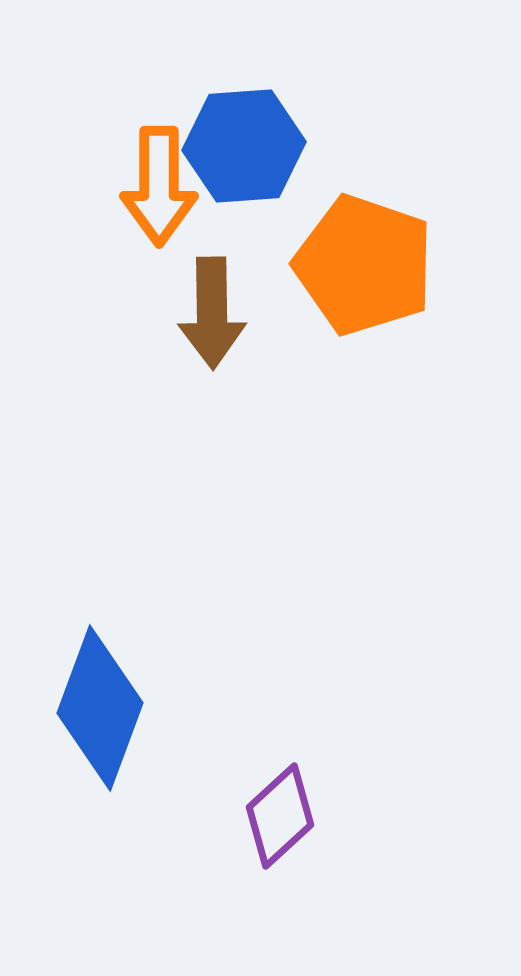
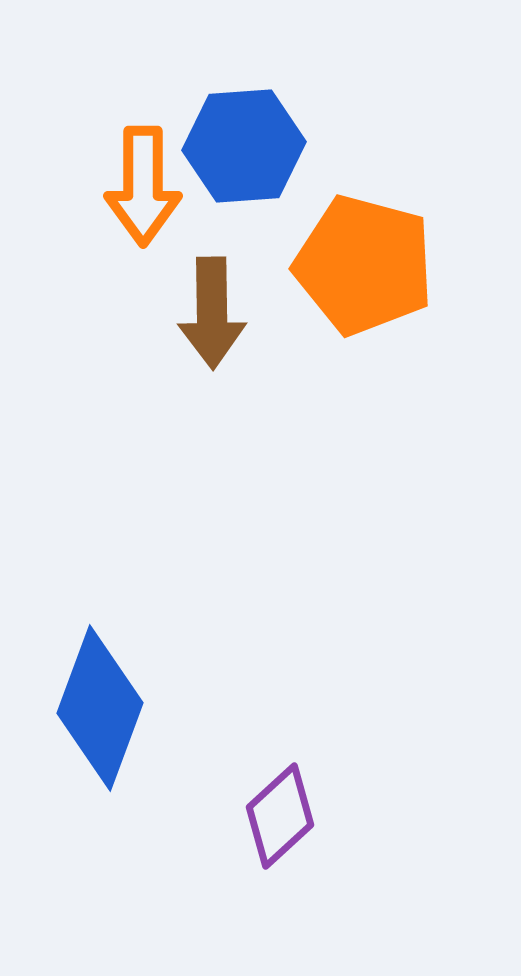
orange arrow: moved 16 px left
orange pentagon: rotated 4 degrees counterclockwise
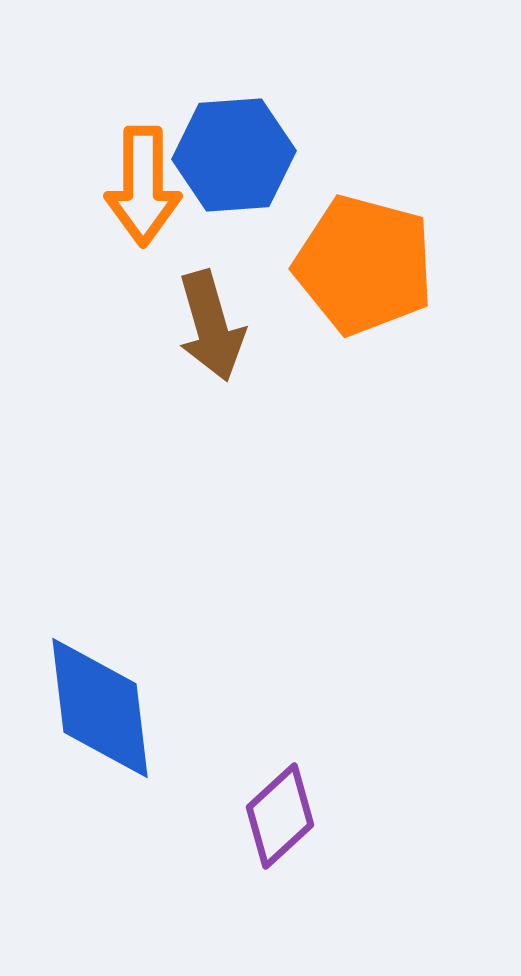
blue hexagon: moved 10 px left, 9 px down
brown arrow: moved 1 px left, 13 px down; rotated 15 degrees counterclockwise
blue diamond: rotated 27 degrees counterclockwise
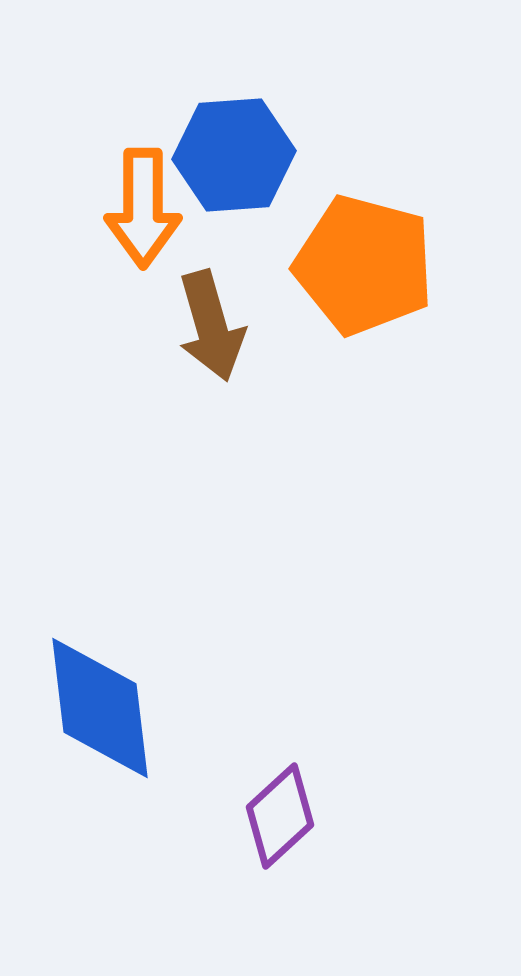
orange arrow: moved 22 px down
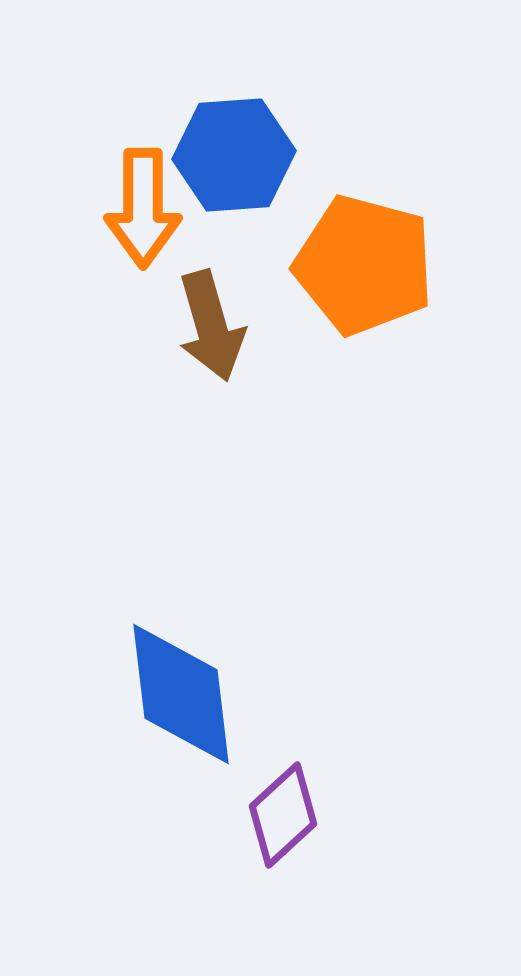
blue diamond: moved 81 px right, 14 px up
purple diamond: moved 3 px right, 1 px up
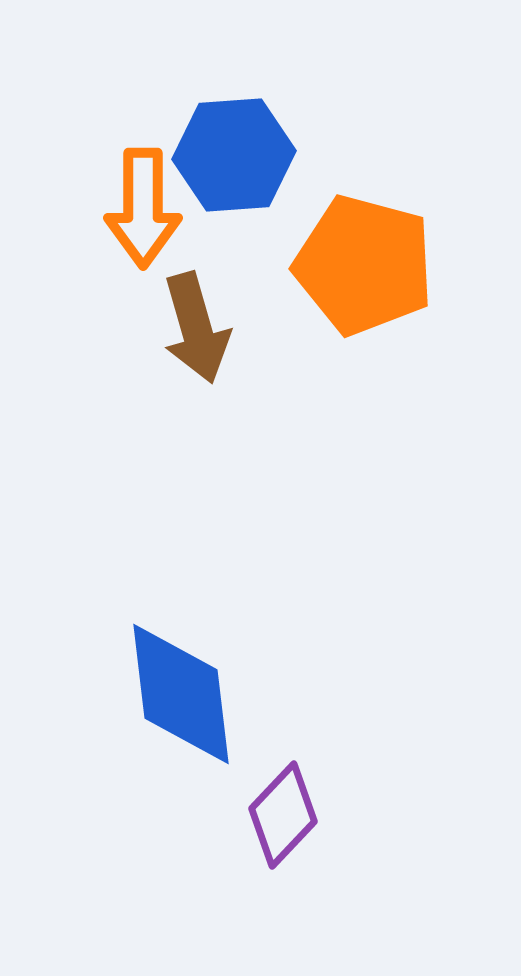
brown arrow: moved 15 px left, 2 px down
purple diamond: rotated 4 degrees counterclockwise
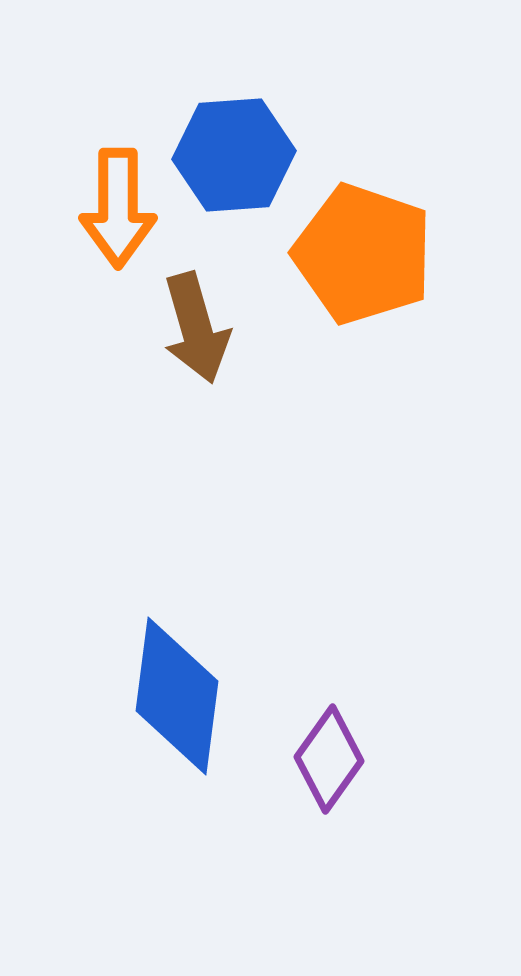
orange arrow: moved 25 px left
orange pentagon: moved 1 px left, 11 px up; rotated 4 degrees clockwise
blue diamond: moved 4 px left, 2 px down; rotated 14 degrees clockwise
purple diamond: moved 46 px right, 56 px up; rotated 8 degrees counterclockwise
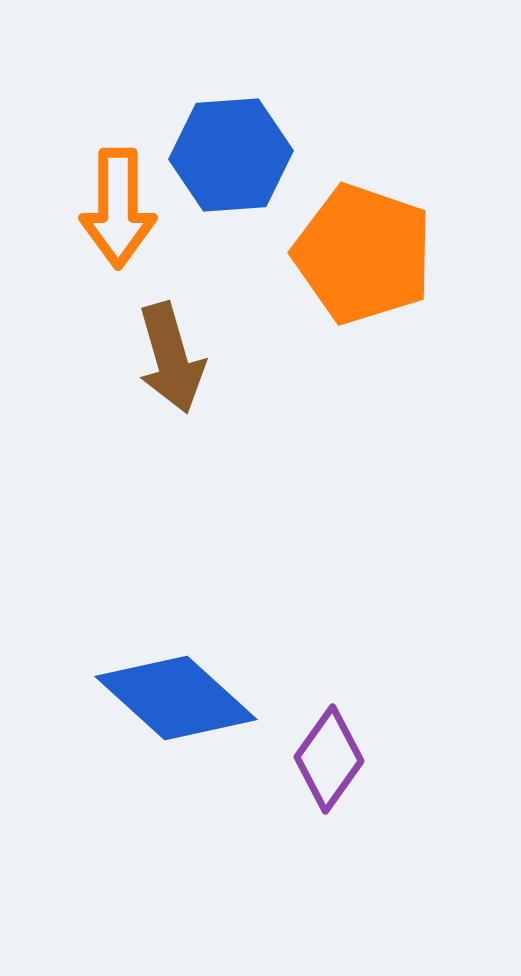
blue hexagon: moved 3 px left
brown arrow: moved 25 px left, 30 px down
blue diamond: moved 1 px left, 2 px down; rotated 55 degrees counterclockwise
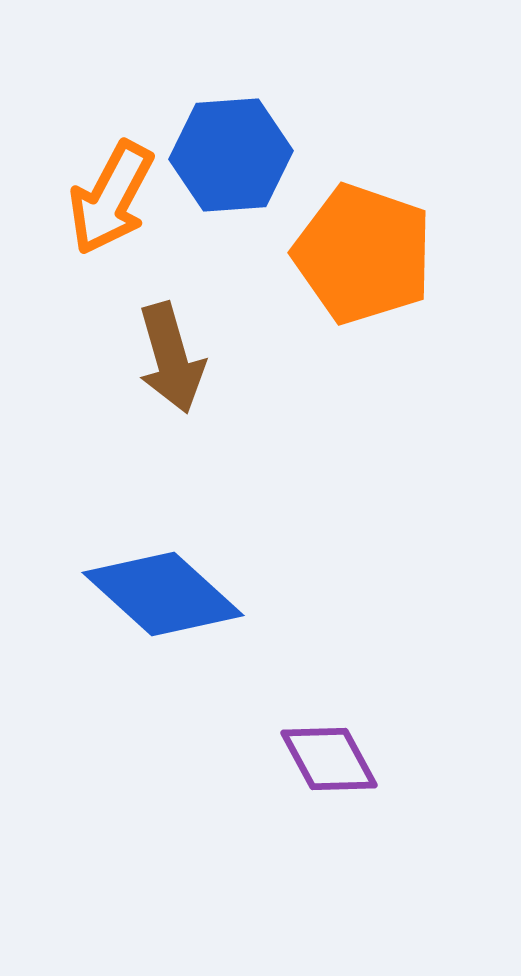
orange arrow: moved 7 px left, 10 px up; rotated 28 degrees clockwise
blue diamond: moved 13 px left, 104 px up
purple diamond: rotated 64 degrees counterclockwise
